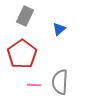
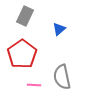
gray semicircle: moved 2 px right, 5 px up; rotated 15 degrees counterclockwise
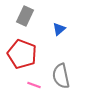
red pentagon: rotated 16 degrees counterclockwise
gray semicircle: moved 1 px left, 1 px up
pink line: rotated 16 degrees clockwise
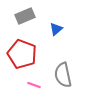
gray rectangle: rotated 42 degrees clockwise
blue triangle: moved 3 px left
gray semicircle: moved 2 px right, 1 px up
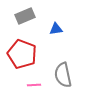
blue triangle: rotated 32 degrees clockwise
pink line: rotated 24 degrees counterclockwise
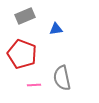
gray semicircle: moved 1 px left, 3 px down
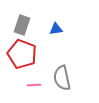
gray rectangle: moved 3 px left, 9 px down; rotated 48 degrees counterclockwise
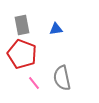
gray rectangle: rotated 30 degrees counterclockwise
pink line: moved 2 px up; rotated 56 degrees clockwise
